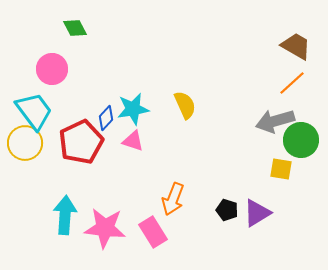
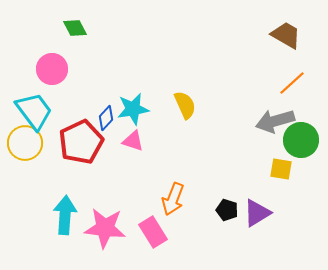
brown trapezoid: moved 10 px left, 11 px up
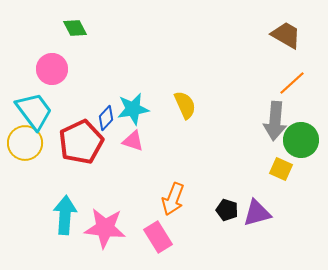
gray arrow: rotated 69 degrees counterclockwise
yellow square: rotated 15 degrees clockwise
purple triangle: rotated 16 degrees clockwise
pink rectangle: moved 5 px right, 5 px down
